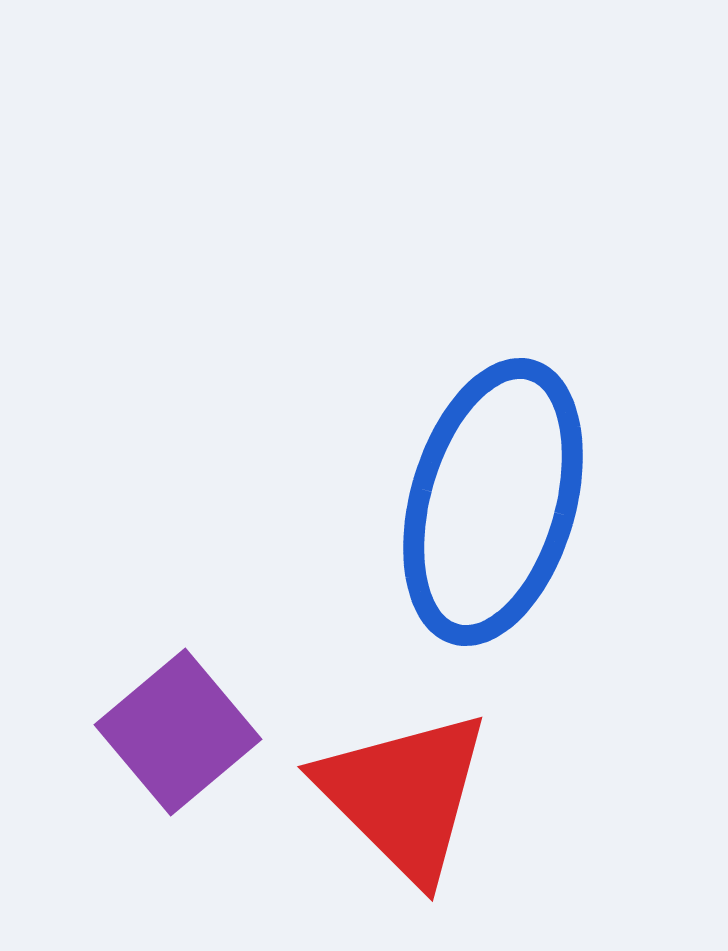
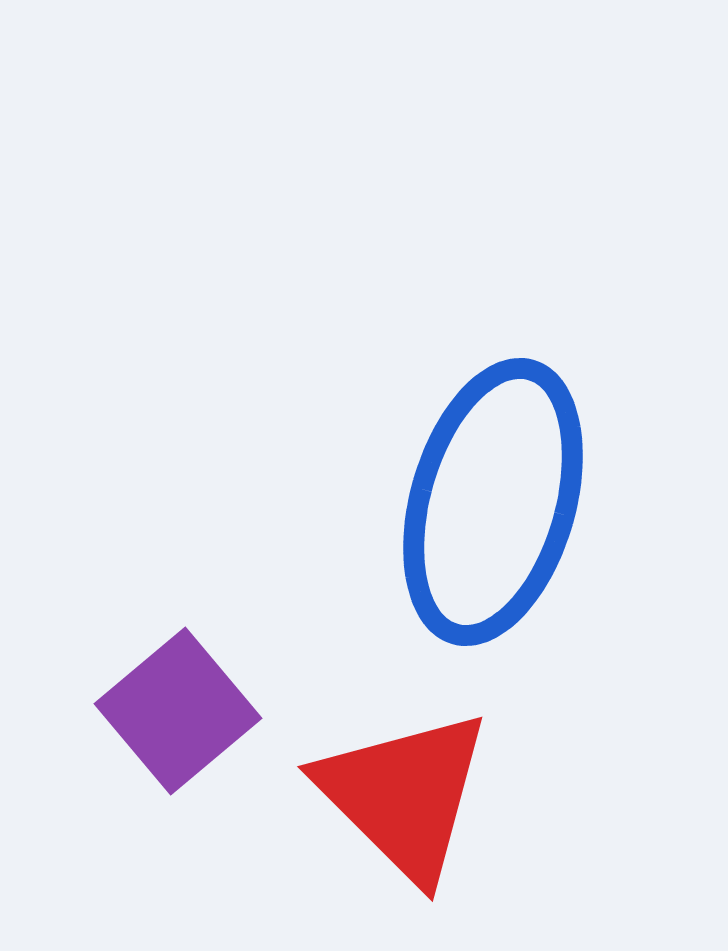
purple square: moved 21 px up
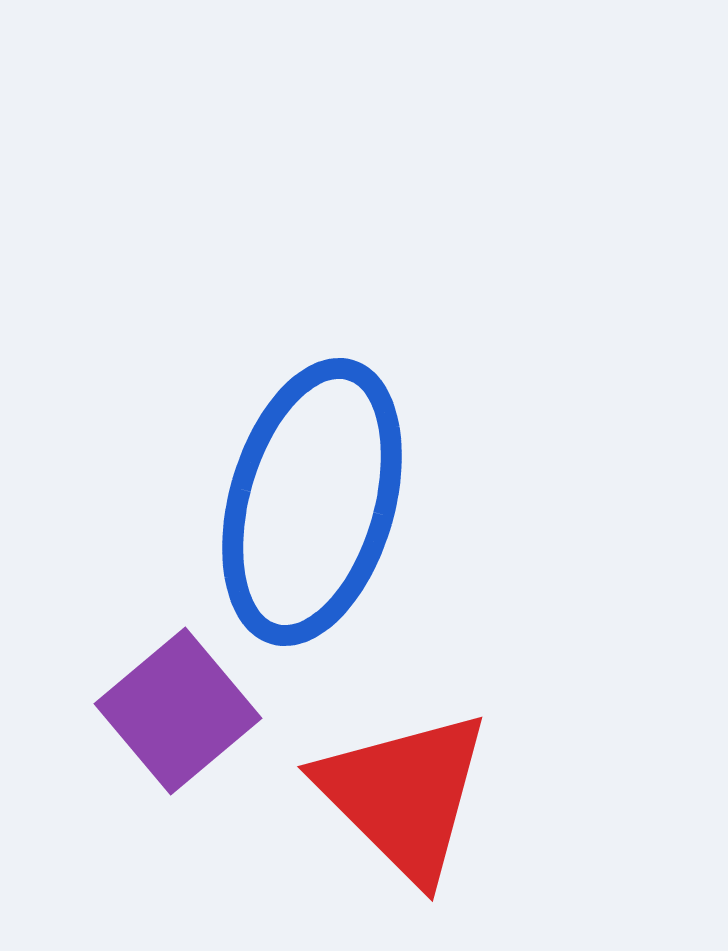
blue ellipse: moved 181 px left
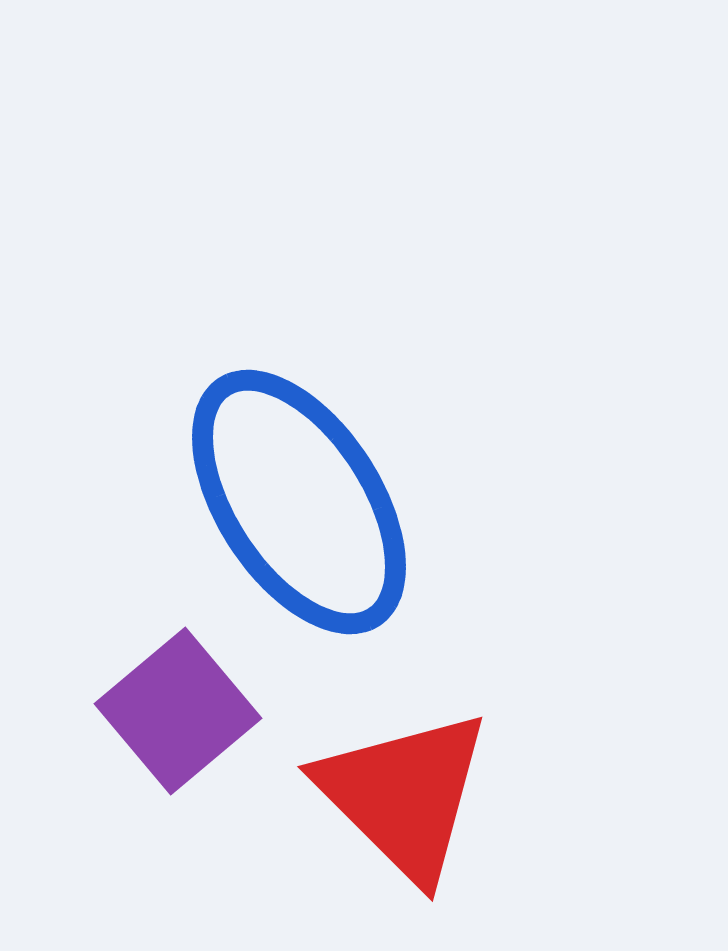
blue ellipse: moved 13 px left; rotated 49 degrees counterclockwise
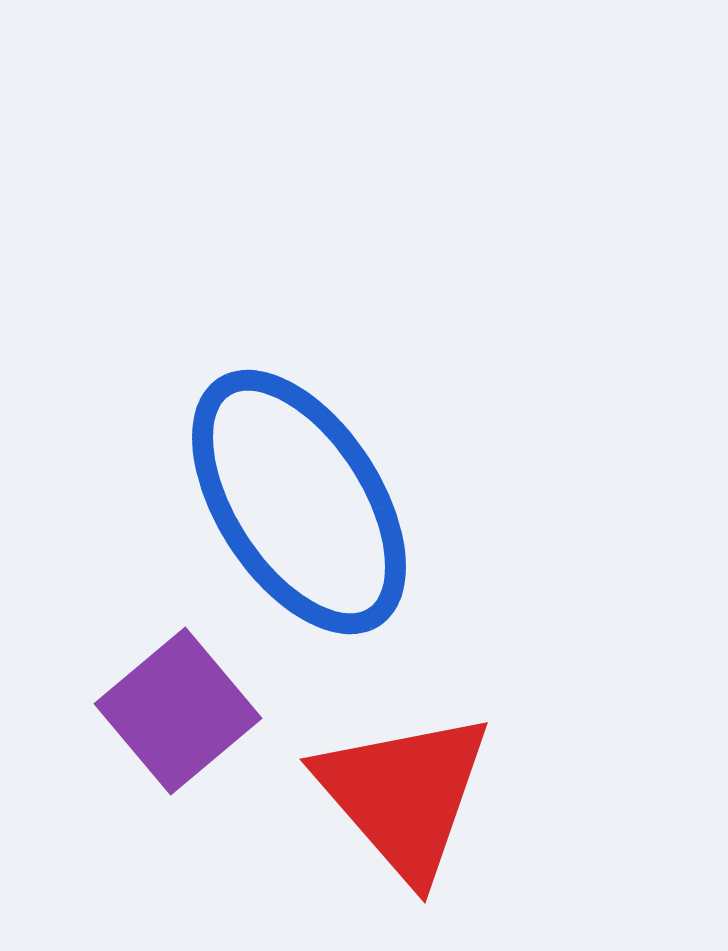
red triangle: rotated 4 degrees clockwise
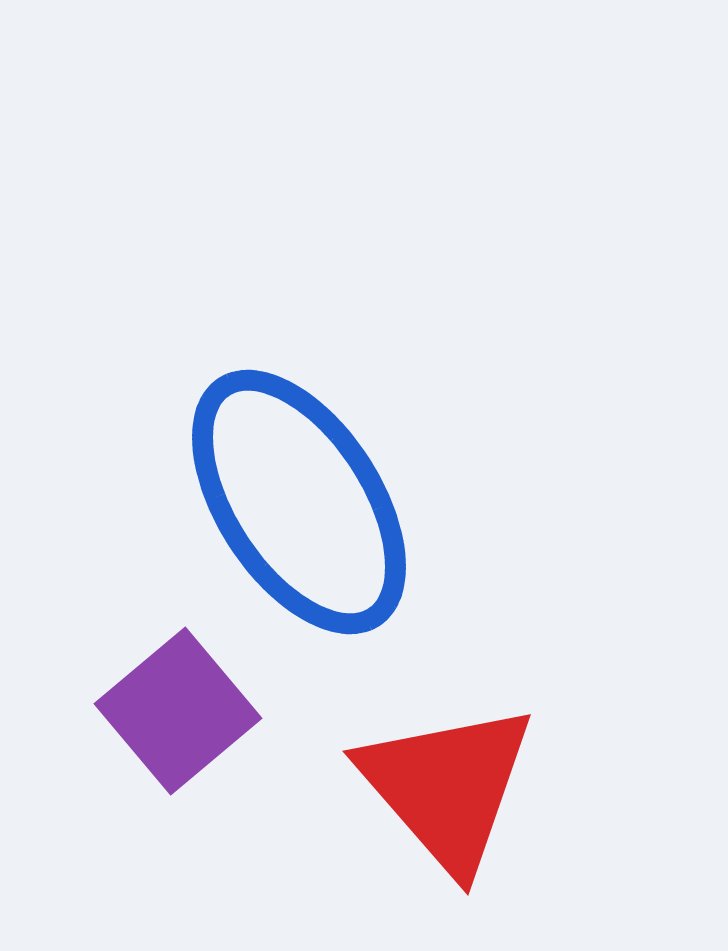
red triangle: moved 43 px right, 8 px up
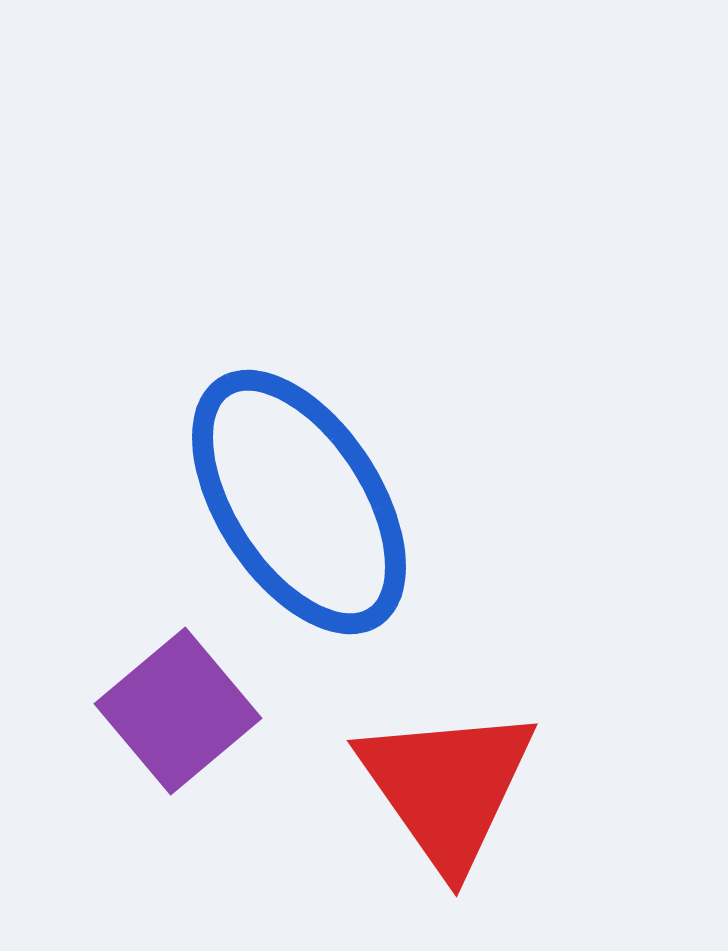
red triangle: rotated 6 degrees clockwise
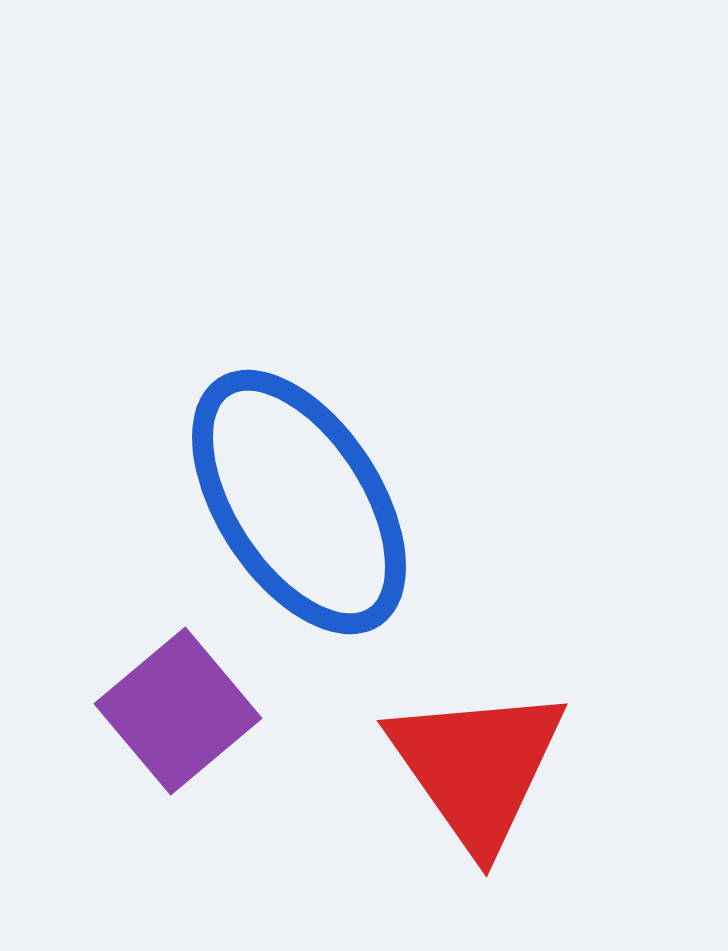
red triangle: moved 30 px right, 20 px up
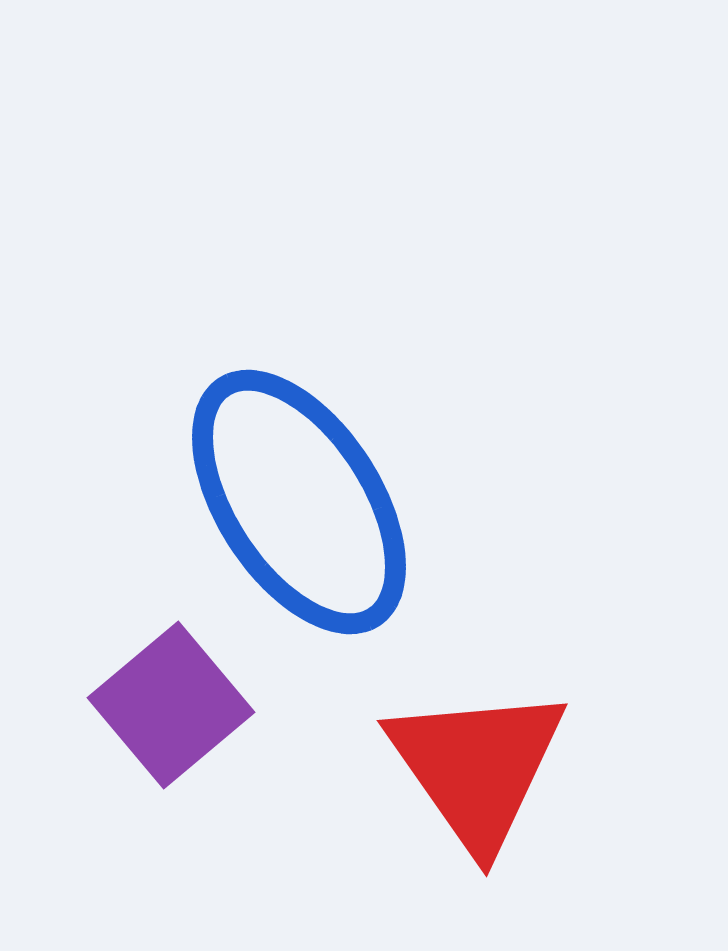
purple square: moved 7 px left, 6 px up
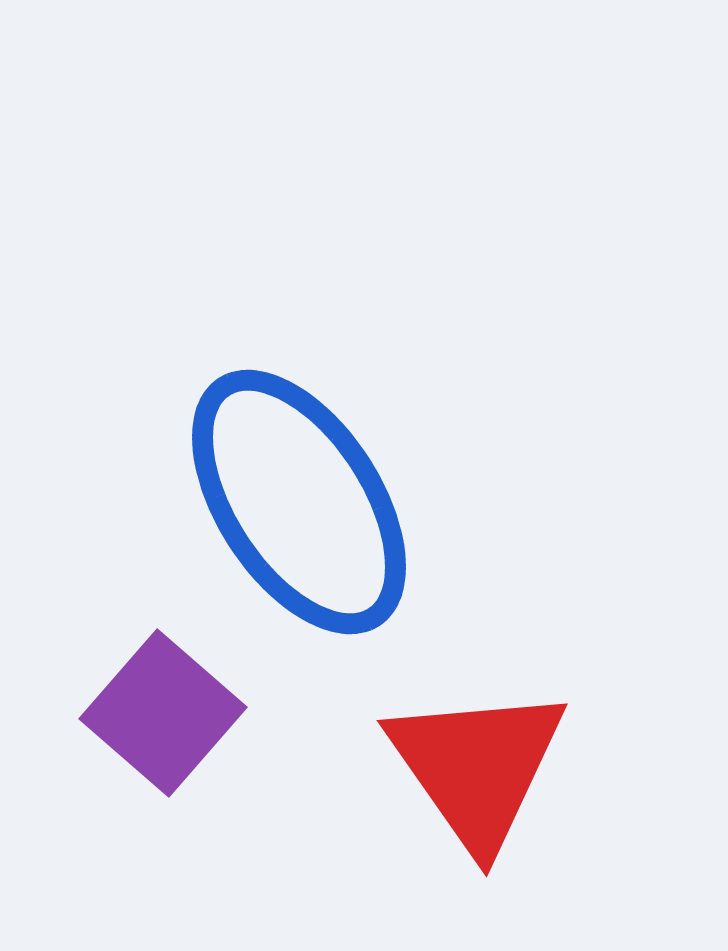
purple square: moved 8 px left, 8 px down; rotated 9 degrees counterclockwise
